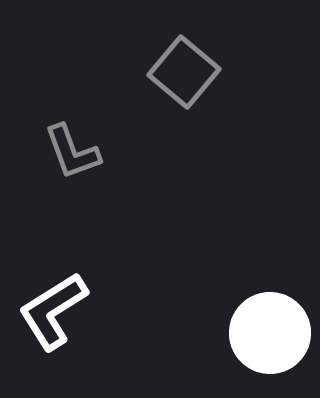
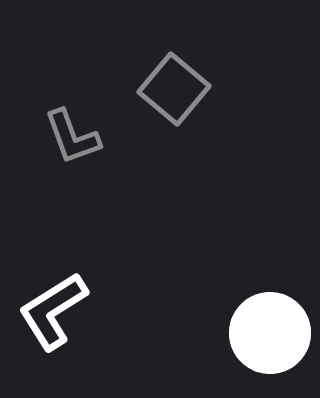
gray square: moved 10 px left, 17 px down
gray L-shape: moved 15 px up
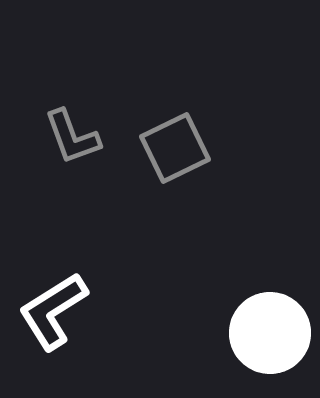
gray square: moved 1 px right, 59 px down; rotated 24 degrees clockwise
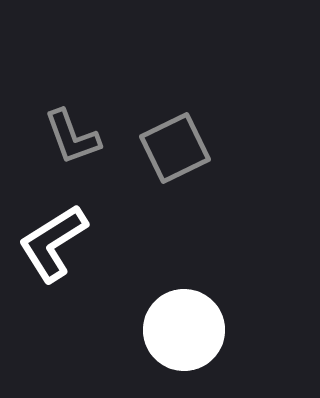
white L-shape: moved 68 px up
white circle: moved 86 px left, 3 px up
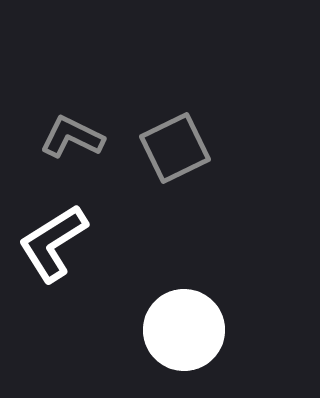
gray L-shape: rotated 136 degrees clockwise
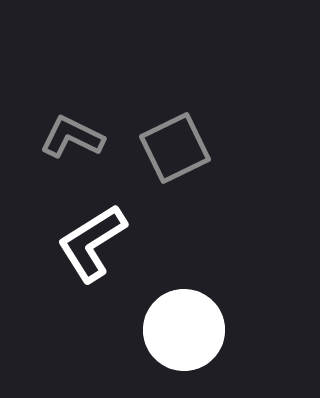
white L-shape: moved 39 px right
